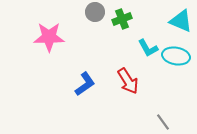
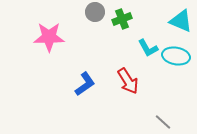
gray line: rotated 12 degrees counterclockwise
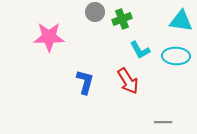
cyan triangle: rotated 15 degrees counterclockwise
cyan L-shape: moved 8 px left, 2 px down
cyan ellipse: rotated 8 degrees counterclockwise
blue L-shape: moved 2 px up; rotated 40 degrees counterclockwise
gray line: rotated 42 degrees counterclockwise
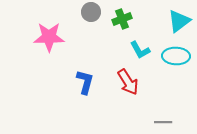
gray circle: moved 4 px left
cyan triangle: moved 2 px left; rotated 45 degrees counterclockwise
red arrow: moved 1 px down
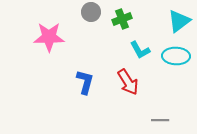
gray line: moved 3 px left, 2 px up
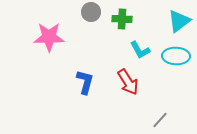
green cross: rotated 24 degrees clockwise
gray line: rotated 48 degrees counterclockwise
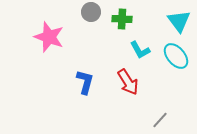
cyan triangle: rotated 30 degrees counterclockwise
pink star: rotated 20 degrees clockwise
cyan ellipse: rotated 48 degrees clockwise
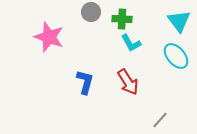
cyan L-shape: moved 9 px left, 7 px up
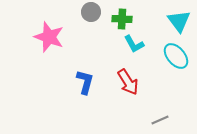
cyan L-shape: moved 3 px right, 1 px down
gray line: rotated 24 degrees clockwise
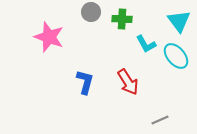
cyan L-shape: moved 12 px right
